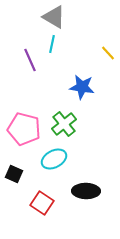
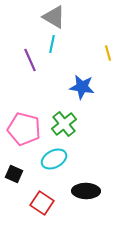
yellow line: rotated 28 degrees clockwise
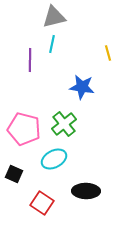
gray triangle: rotated 45 degrees counterclockwise
purple line: rotated 25 degrees clockwise
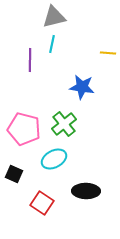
yellow line: rotated 70 degrees counterclockwise
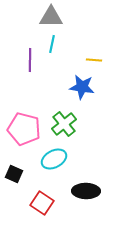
gray triangle: moved 3 px left; rotated 15 degrees clockwise
yellow line: moved 14 px left, 7 px down
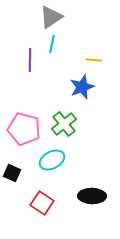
gray triangle: rotated 35 degrees counterclockwise
blue star: rotated 30 degrees counterclockwise
cyan ellipse: moved 2 px left, 1 px down
black square: moved 2 px left, 1 px up
black ellipse: moved 6 px right, 5 px down
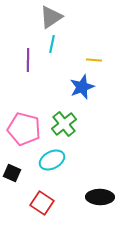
purple line: moved 2 px left
black ellipse: moved 8 px right, 1 px down
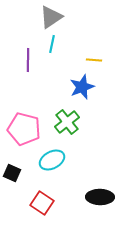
green cross: moved 3 px right, 2 px up
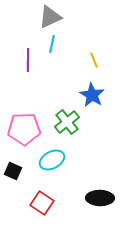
gray triangle: moved 1 px left; rotated 10 degrees clockwise
yellow line: rotated 63 degrees clockwise
blue star: moved 10 px right, 8 px down; rotated 20 degrees counterclockwise
pink pentagon: rotated 16 degrees counterclockwise
black square: moved 1 px right, 2 px up
black ellipse: moved 1 px down
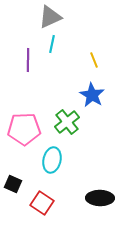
cyan ellipse: rotated 50 degrees counterclockwise
black square: moved 13 px down
